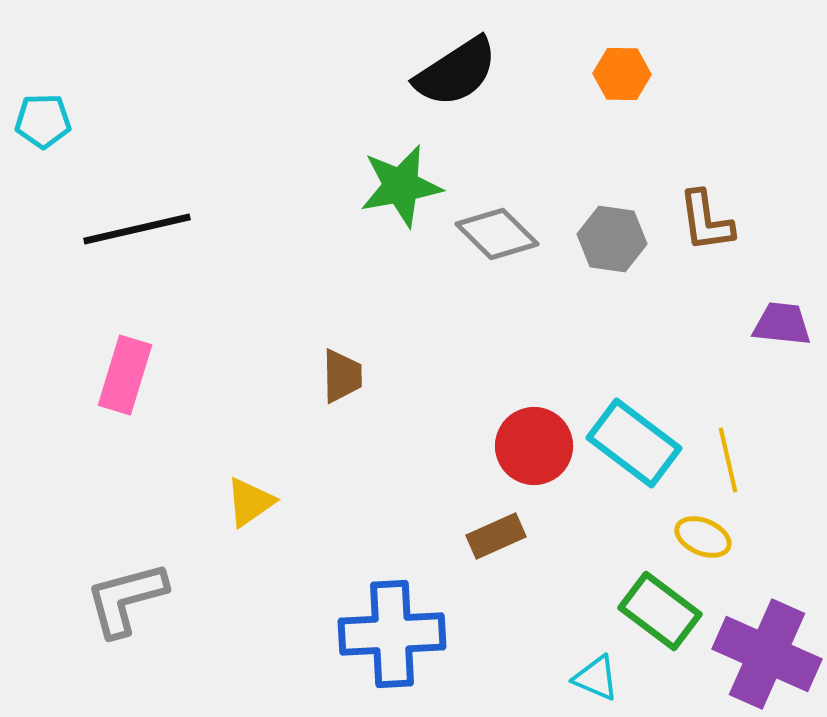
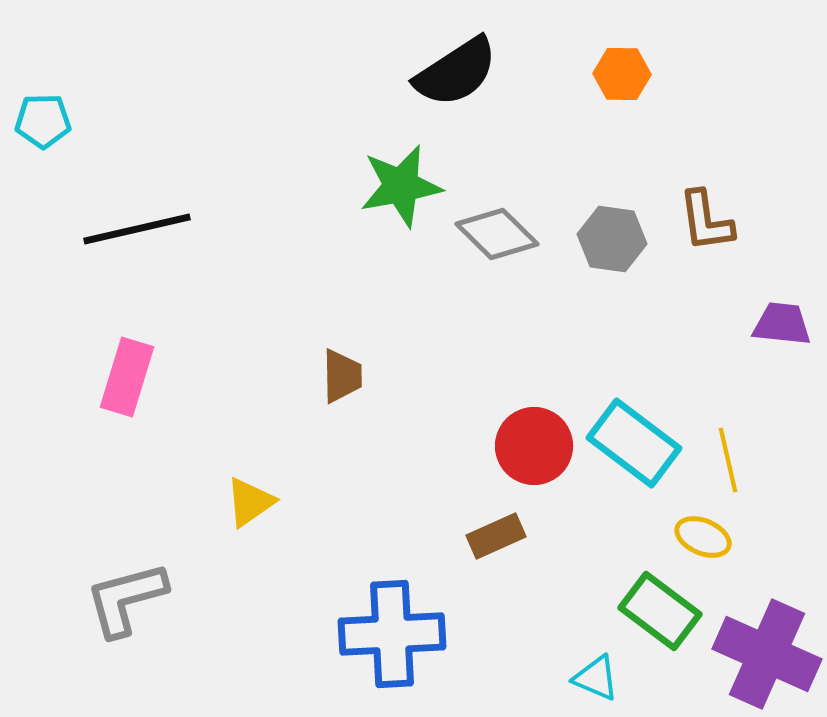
pink rectangle: moved 2 px right, 2 px down
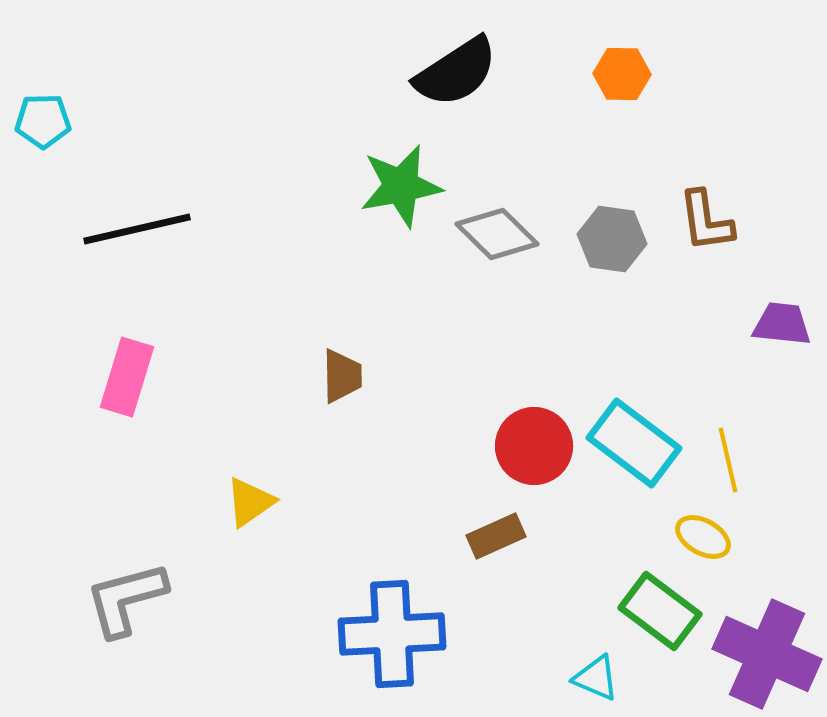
yellow ellipse: rotated 6 degrees clockwise
